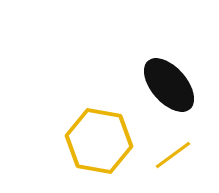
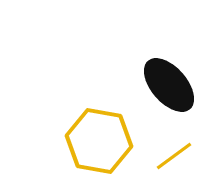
yellow line: moved 1 px right, 1 px down
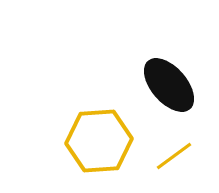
yellow hexagon: rotated 14 degrees counterclockwise
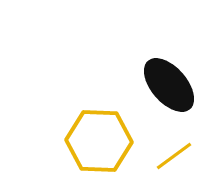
yellow hexagon: rotated 6 degrees clockwise
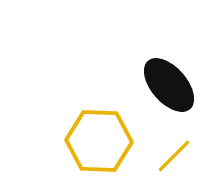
yellow line: rotated 9 degrees counterclockwise
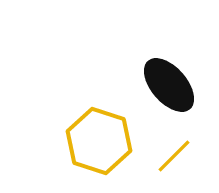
yellow hexagon: rotated 16 degrees clockwise
